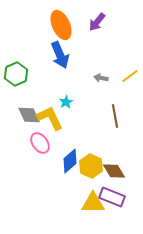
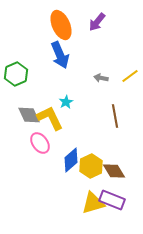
blue diamond: moved 1 px right, 1 px up
yellow hexagon: rotated 10 degrees clockwise
purple rectangle: moved 3 px down
yellow triangle: rotated 15 degrees counterclockwise
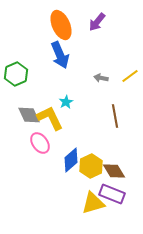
purple rectangle: moved 6 px up
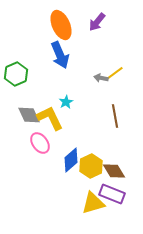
yellow line: moved 15 px left, 3 px up
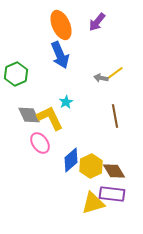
purple rectangle: rotated 15 degrees counterclockwise
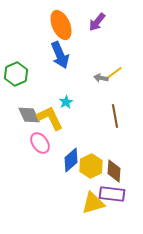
yellow line: moved 1 px left
brown diamond: rotated 35 degrees clockwise
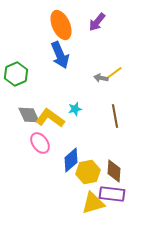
cyan star: moved 9 px right, 7 px down; rotated 16 degrees clockwise
yellow L-shape: rotated 28 degrees counterclockwise
yellow hexagon: moved 3 px left, 6 px down; rotated 15 degrees clockwise
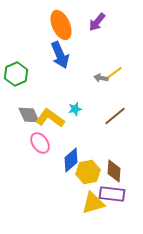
brown line: rotated 60 degrees clockwise
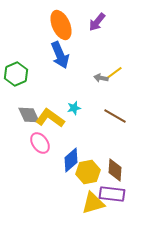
cyan star: moved 1 px left, 1 px up
brown line: rotated 70 degrees clockwise
brown diamond: moved 1 px right, 1 px up
